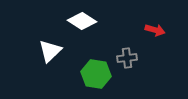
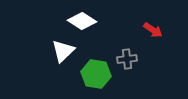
red arrow: moved 2 px left; rotated 18 degrees clockwise
white triangle: moved 13 px right
gray cross: moved 1 px down
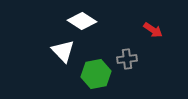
white triangle: rotated 30 degrees counterclockwise
green hexagon: rotated 20 degrees counterclockwise
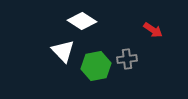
green hexagon: moved 8 px up
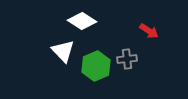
red arrow: moved 4 px left, 1 px down
green hexagon: rotated 12 degrees counterclockwise
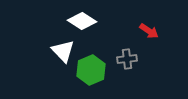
green hexagon: moved 5 px left, 4 px down
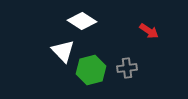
gray cross: moved 9 px down
green hexagon: rotated 8 degrees clockwise
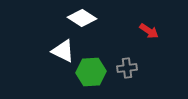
white diamond: moved 3 px up
white triangle: rotated 20 degrees counterclockwise
green hexagon: moved 2 px down; rotated 12 degrees clockwise
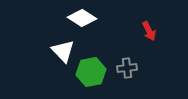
red arrow: rotated 30 degrees clockwise
white triangle: rotated 20 degrees clockwise
green hexagon: rotated 8 degrees counterclockwise
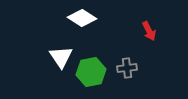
white triangle: moved 2 px left, 6 px down; rotated 10 degrees clockwise
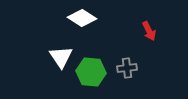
green hexagon: rotated 16 degrees clockwise
